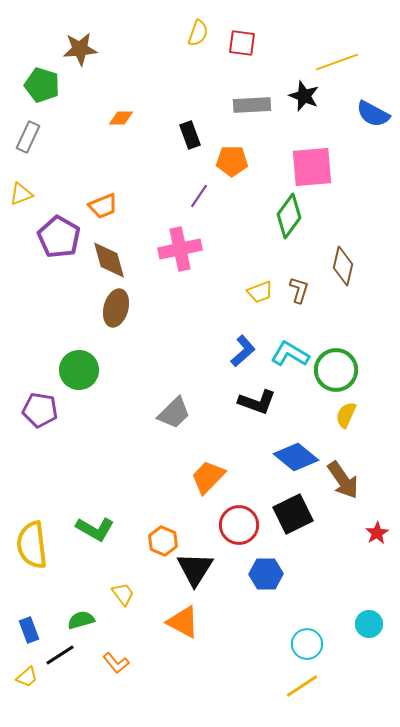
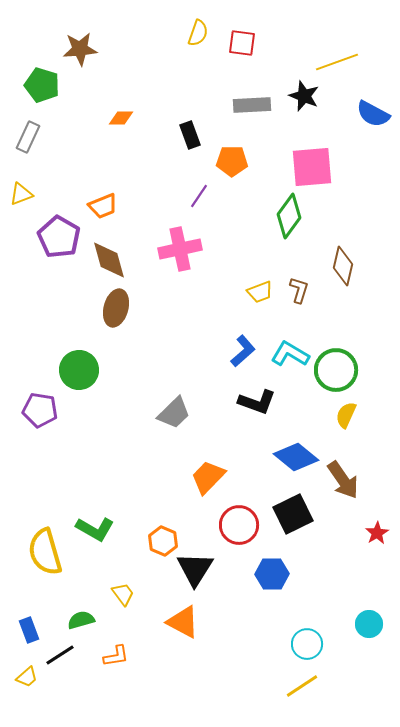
yellow semicircle at (32, 545): moved 13 px right, 7 px down; rotated 9 degrees counterclockwise
blue hexagon at (266, 574): moved 6 px right
orange L-shape at (116, 663): moved 7 px up; rotated 60 degrees counterclockwise
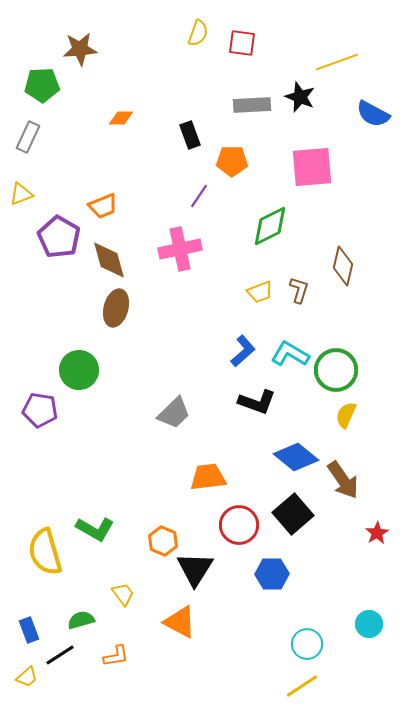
green pentagon at (42, 85): rotated 20 degrees counterclockwise
black star at (304, 96): moved 4 px left, 1 px down
green diamond at (289, 216): moved 19 px left, 10 px down; rotated 27 degrees clockwise
orange trapezoid at (208, 477): rotated 39 degrees clockwise
black square at (293, 514): rotated 15 degrees counterclockwise
orange triangle at (183, 622): moved 3 px left
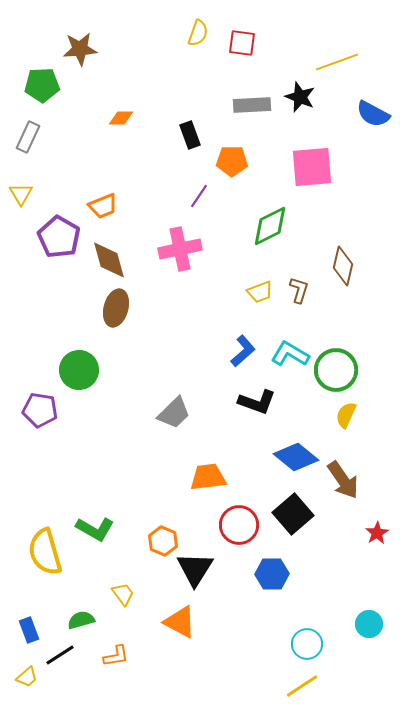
yellow triangle at (21, 194): rotated 40 degrees counterclockwise
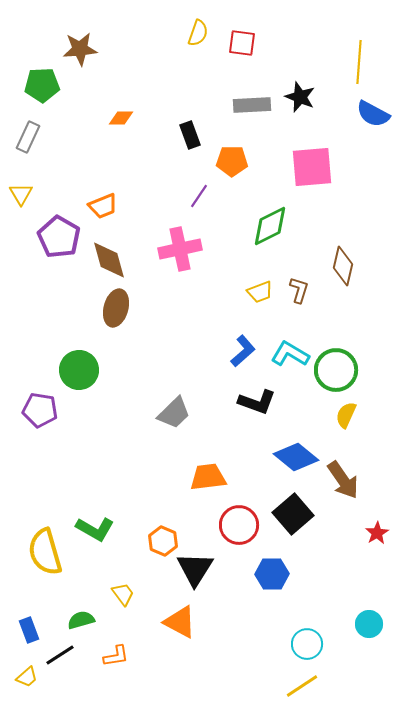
yellow line at (337, 62): moved 22 px right; rotated 66 degrees counterclockwise
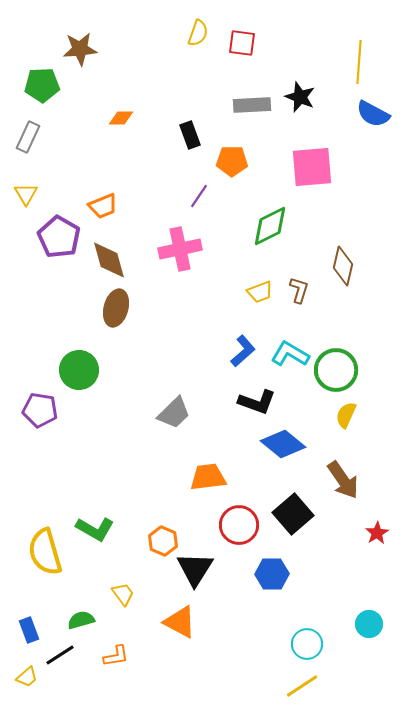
yellow triangle at (21, 194): moved 5 px right
blue diamond at (296, 457): moved 13 px left, 13 px up
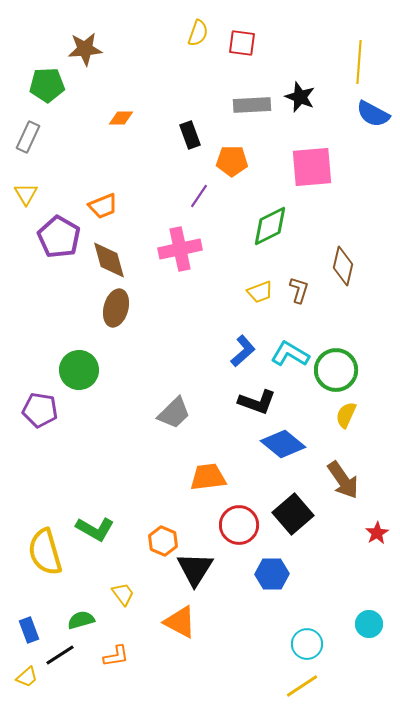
brown star at (80, 49): moved 5 px right
green pentagon at (42, 85): moved 5 px right
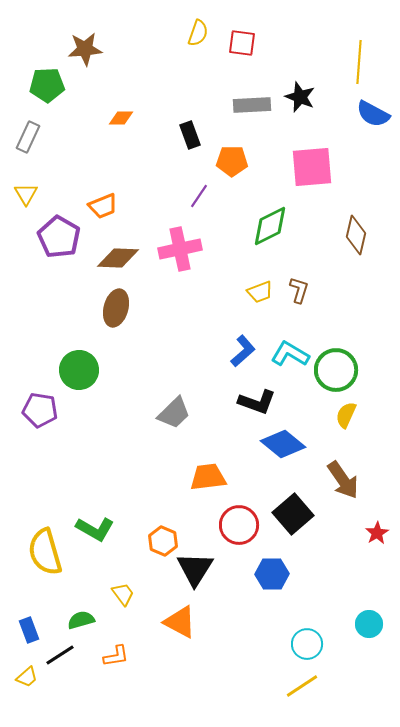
brown diamond at (109, 260): moved 9 px right, 2 px up; rotated 72 degrees counterclockwise
brown diamond at (343, 266): moved 13 px right, 31 px up
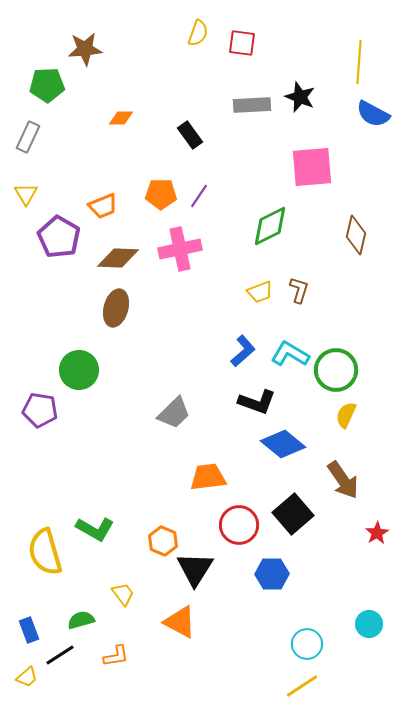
black rectangle at (190, 135): rotated 16 degrees counterclockwise
orange pentagon at (232, 161): moved 71 px left, 33 px down
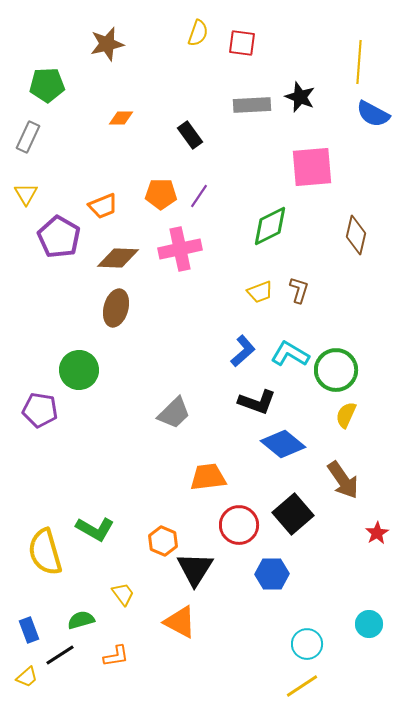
brown star at (85, 49): moved 22 px right, 5 px up; rotated 8 degrees counterclockwise
